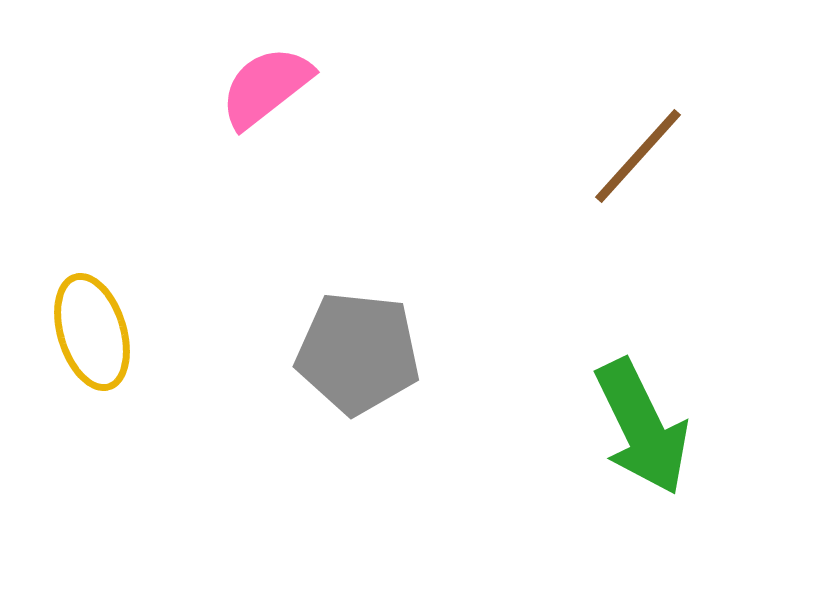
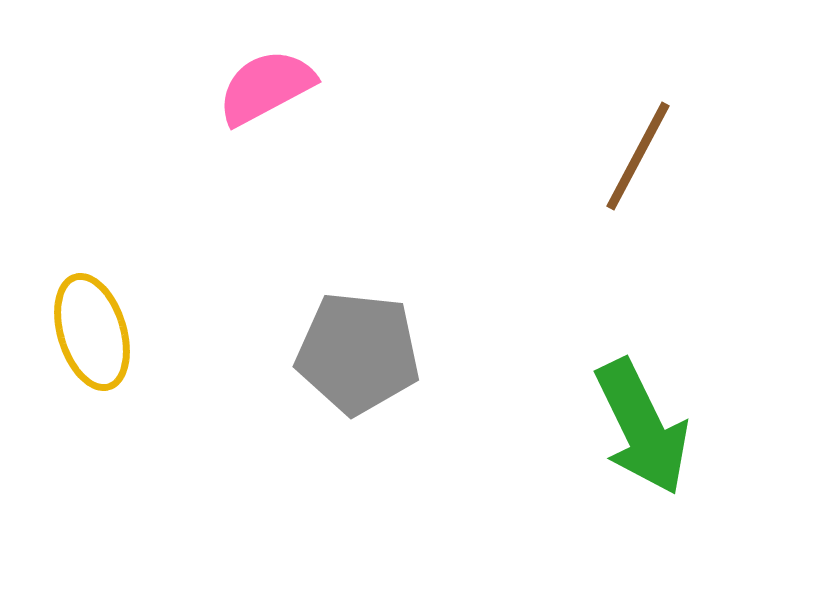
pink semicircle: rotated 10 degrees clockwise
brown line: rotated 14 degrees counterclockwise
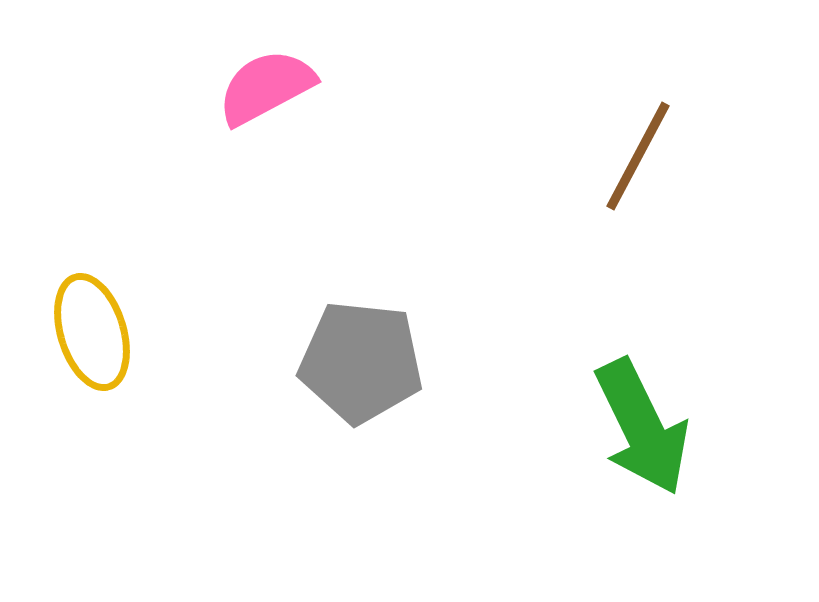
gray pentagon: moved 3 px right, 9 px down
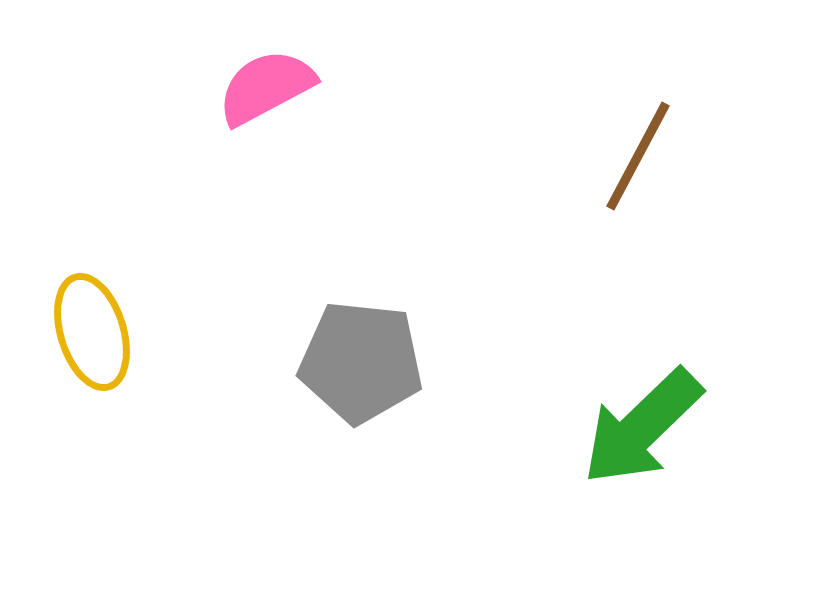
green arrow: rotated 72 degrees clockwise
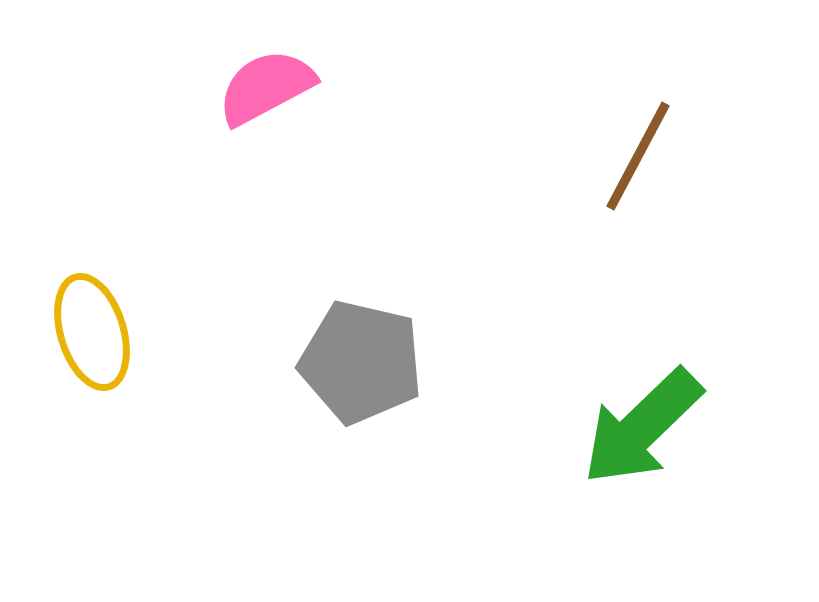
gray pentagon: rotated 7 degrees clockwise
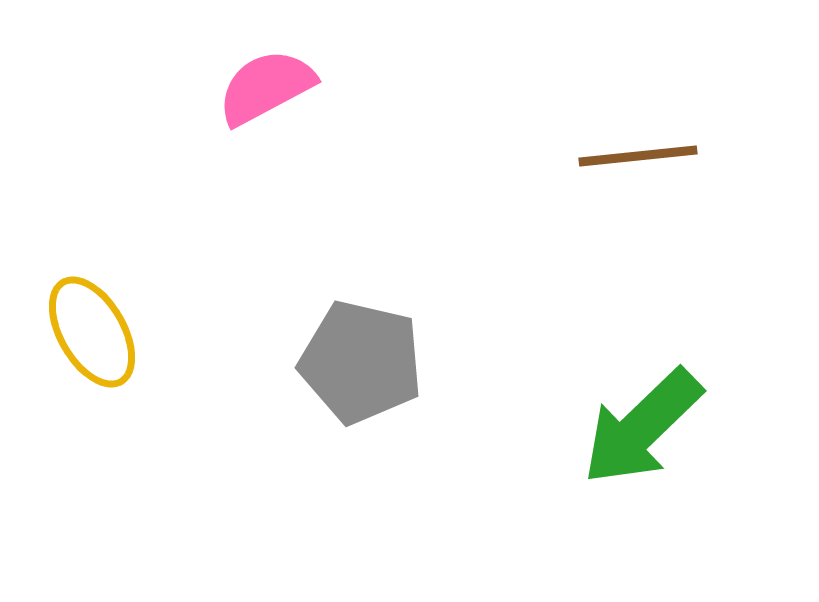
brown line: rotated 56 degrees clockwise
yellow ellipse: rotated 13 degrees counterclockwise
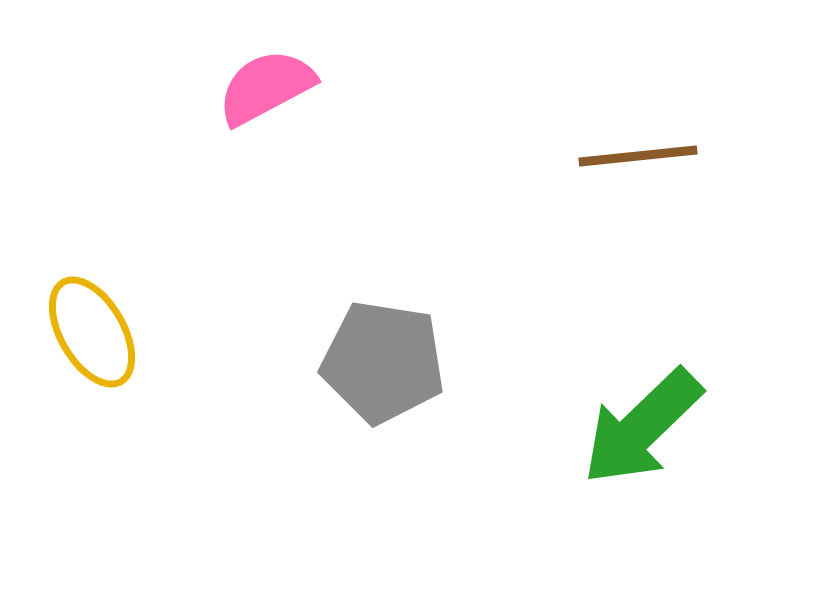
gray pentagon: moved 22 px right; rotated 4 degrees counterclockwise
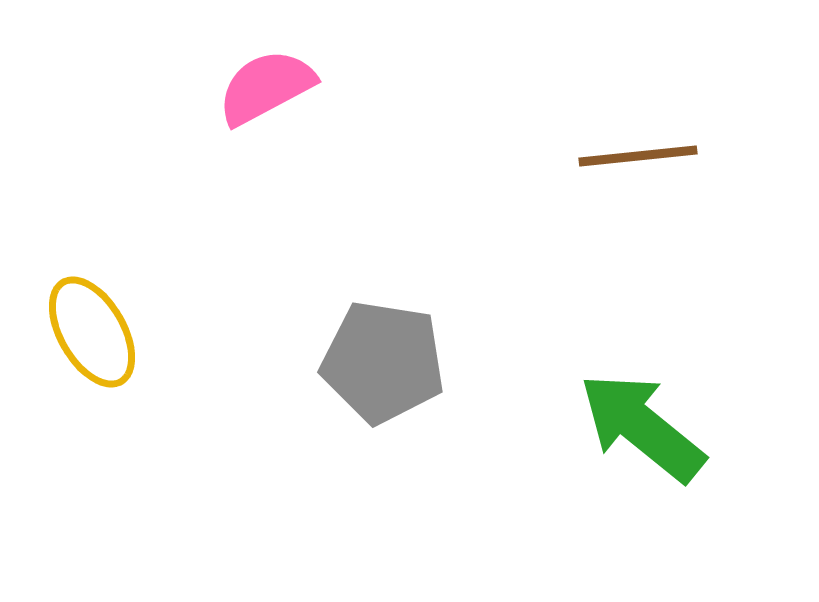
green arrow: rotated 83 degrees clockwise
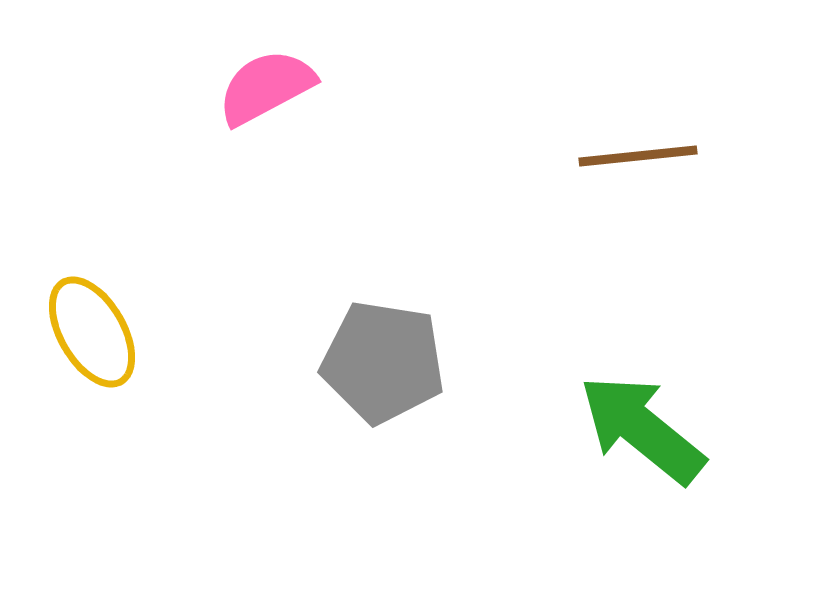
green arrow: moved 2 px down
